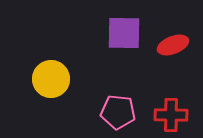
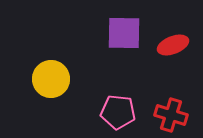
red cross: rotated 16 degrees clockwise
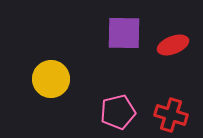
pink pentagon: rotated 20 degrees counterclockwise
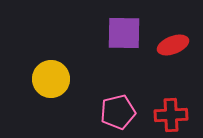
red cross: rotated 20 degrees counterclockwise
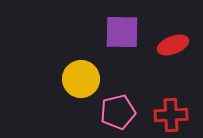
purple square: moved 2 px left, 1 px up
yellow circle: moved 30 px right
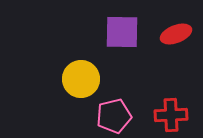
red ellipse: moved 3 px right, 11 px up
pink pentagon: moved 4 px left, 4 px down
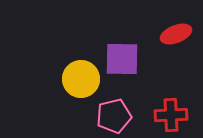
purple square: moved 27 px down
